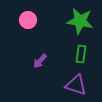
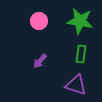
pink circle: moved 11 px right, 1 px down
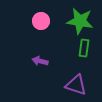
pink circle: moved 2 px right
green rectangle: moved 3 px right, 6 px up
purple arrow: rotated 63 degrees clockwise
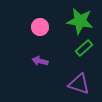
pink circle: moved 1 px left, 6 px down
green rectangle: rotated 42 degrees clockwise
purple triangle: moved 3 px right, 1 px up
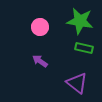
green rectangle: rotated 54 degrees clockwise
purple arrow: rotated 21 degrees clockwise
purple triangle: moved 2 px left, 1 px up; rotated 20 degrees clockwise
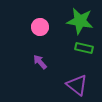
purple arrow: moved 1 px down; rotated 14 degrees clockwise
purple triangle: moved 2 px down
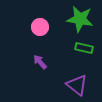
green star: moved 2 px up
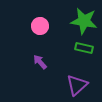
green star: moved 4 px right, 2 px down
pink circle: moved 1 px up
purple triangle: rotated 40 degrees clockwise
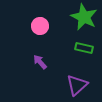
green star: moved 4 px up; rotated 16 degrees clockwise
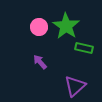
green star: moved 18 px left, 9 px down; rotated 8 degrees clockwise
pink circle: moved 1 px left, 1 px down
purple triangle: moved 2 px left, 1 px down
